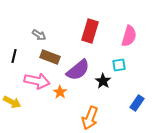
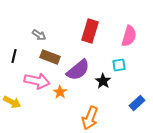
blue rectangle: rotated 14 degrees clockwise
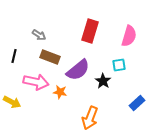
pink arrow: moved 1 px left, 1 px down
orange star: rotated 24 degrees counterclockwise
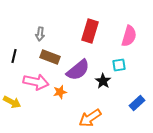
gray arrow: moved 1 px right, 1 px up; rotated 64 degrees clockwise
orange star: rotated 24 degrees counterclockwise
orange arrow: rotated 35 degrees clockwise
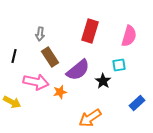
brown rectangle: rotated 36 degrees clockwise
